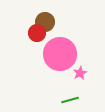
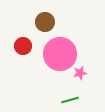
red circle: moved 14 px left, 13 px down
pink star: rotated 16 degrees clockwise
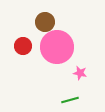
pink circle: moved 3 px left, 7 px up
pink star: rotated 24 degrees clockwise
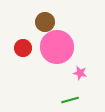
red circle: moved 2 px down
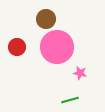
brown circle: moved 1 px right, 3 px up
red circle: moved 6 px left, 1 px up
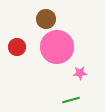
pink star: rotated 16 degrees counterclockwise
green line: moved 1 px right
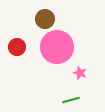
brown circle: moved 1 px left
pink star: rotated 24 degrees clockwise
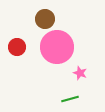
green line: moved 1 px left, 1 px up
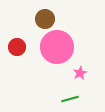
pink star: rotated 24 degrees clockwise
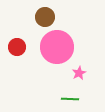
brown circle: moved 2 px up
pink star: moved 1 px left
green line: rotated 18 degrees clockwise
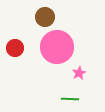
red circle: moved 2 px left, 1 px down
